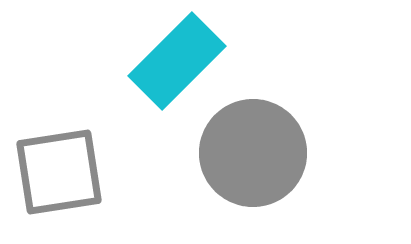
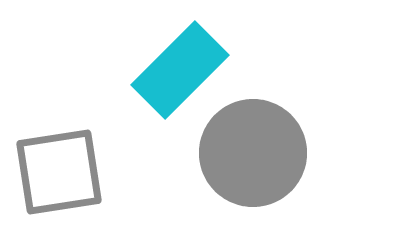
cyan rectangle: moved 3 px right, 9 px down
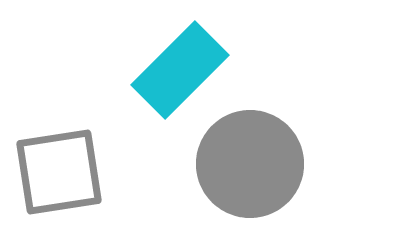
gray circle: moved 3 px left, 11 px down
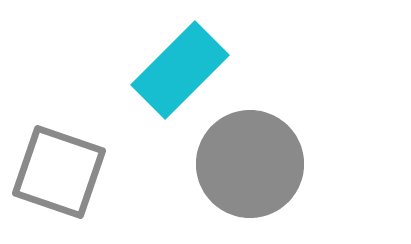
gray square: rotated 28 degrees clockwise
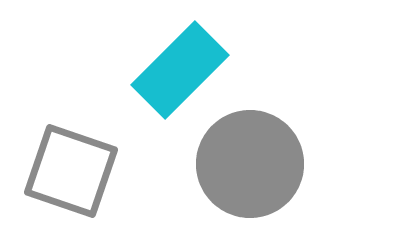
gray square: moved 12 px right, 1 px up
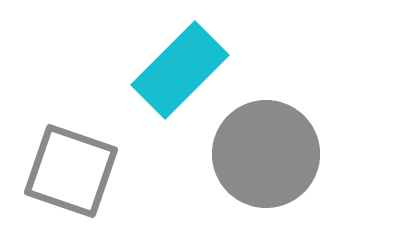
gray circle: moved 16 px right, 10 px up
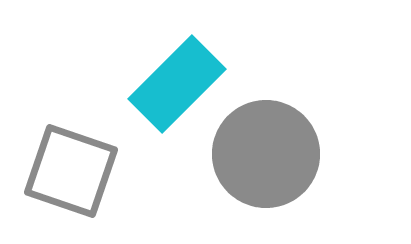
cyan rectangle: moved 3 px left, 14 px down
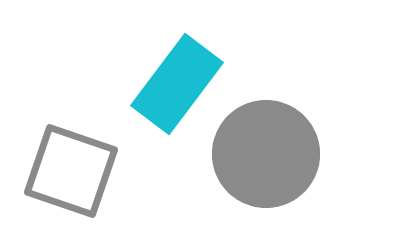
cyan rectangle: rotated 8 degrees counterclockwise
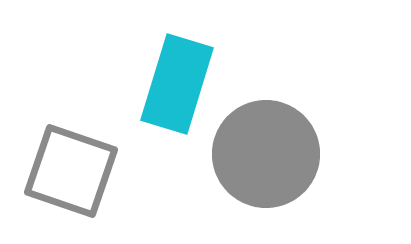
cyan rectangle: rotated 20 degrees counterclockwise
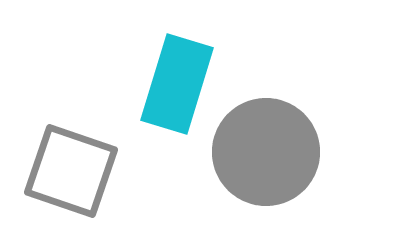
gray circle: moved 2 px up
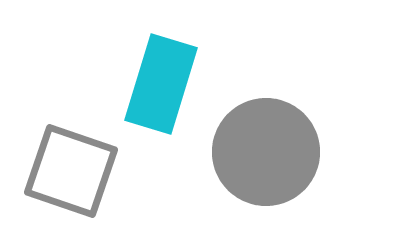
cyan rectangle: moved 16 px left
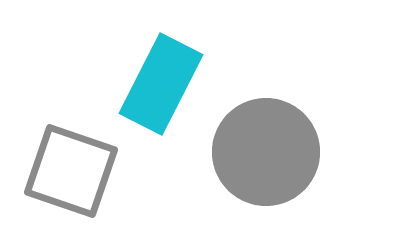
cyan rectangle: rotated 10 degrees clockwise
